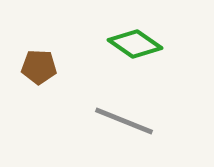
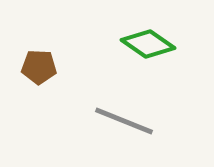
green diamond: moved 13 px right
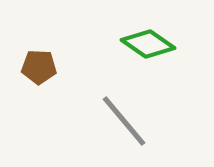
gray line: rotated 28 degrees clockwise
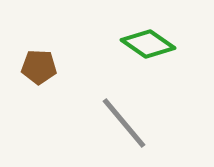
gray line: moved 2 px down
